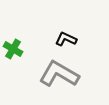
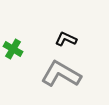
gray L-shape: moved 2 px right
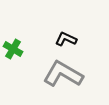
gray L-shape: moved 2 px right
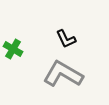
black L-shape: rotated 140 degrees counterclockwise
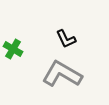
gray L-shape: moved 1 px left
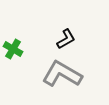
black L-shape: rotated 95 degrees counterclockwise
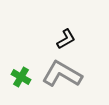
green cross: moved 8 px right, 28 px down
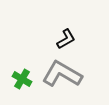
green cross: moved 1 px right, 2 px down
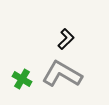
black L-shape: rotated 15 degrees counterclockwise
